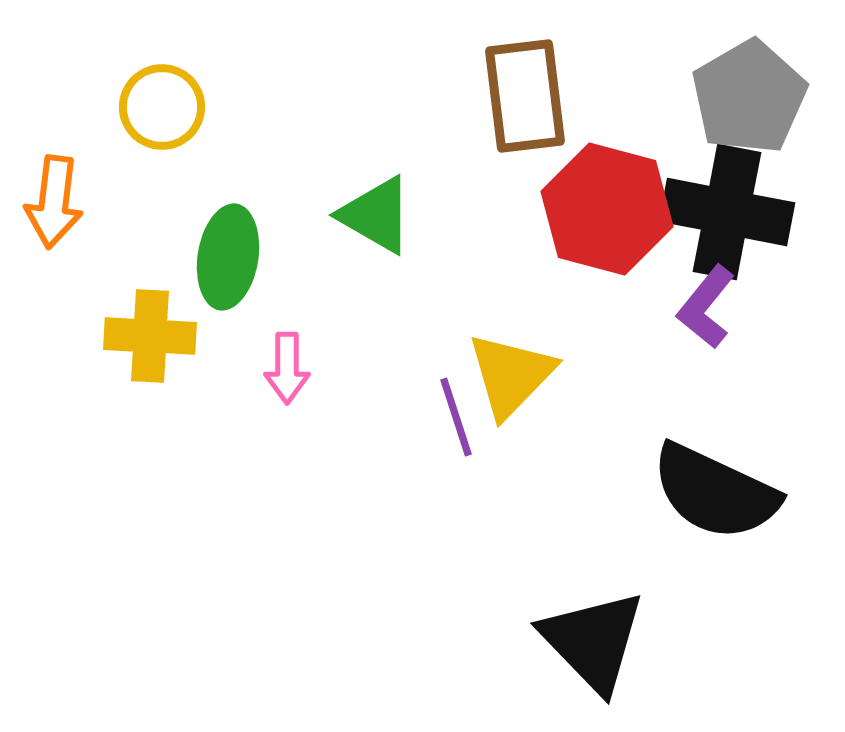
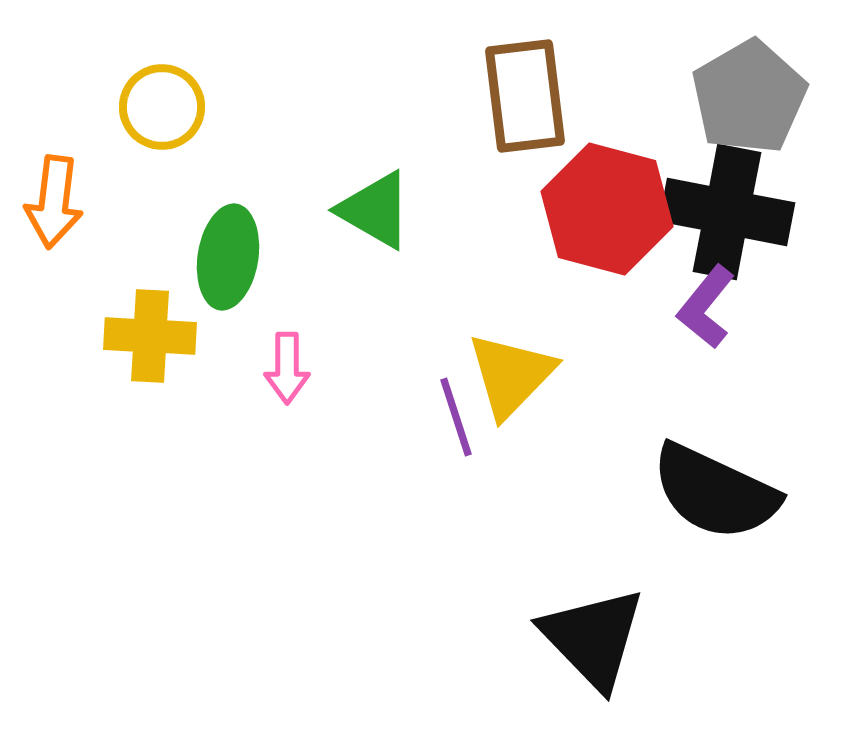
green triangle: moved 1 px left, 5 px up
black triangle: moved 3 px up
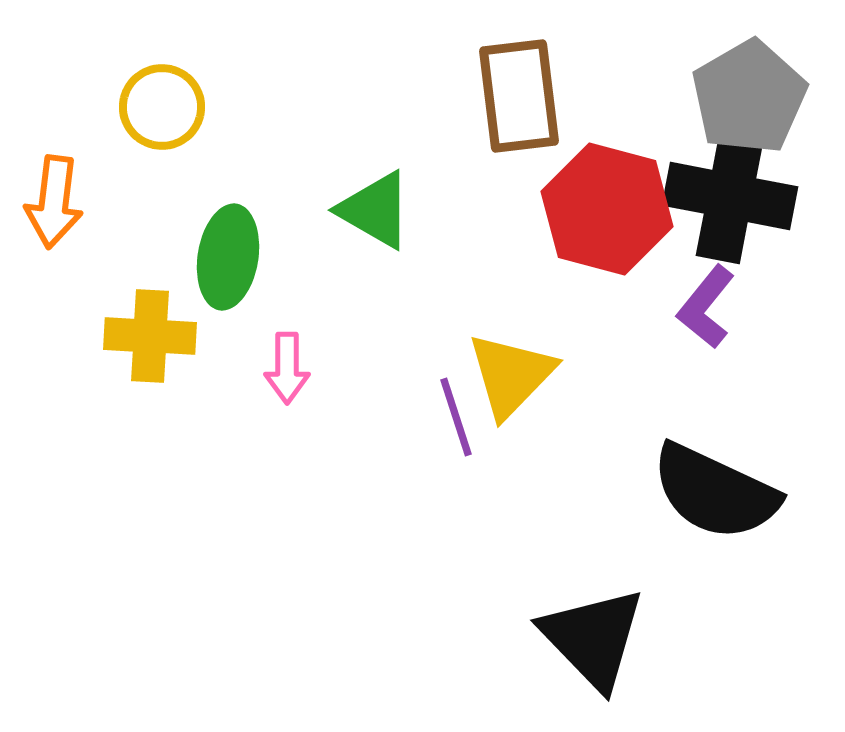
brown rectangle: moved 6 px left
black cross: moved 3 px right, 16 px up
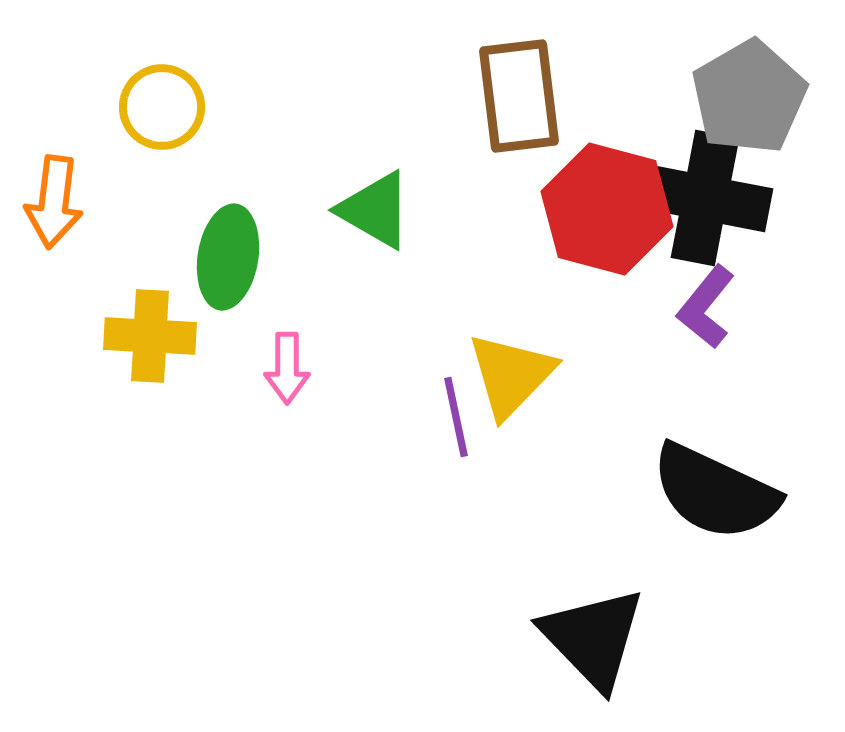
black cross: moved 25 px left, 2 px down
purple line: rotated 6 degrees clockwise
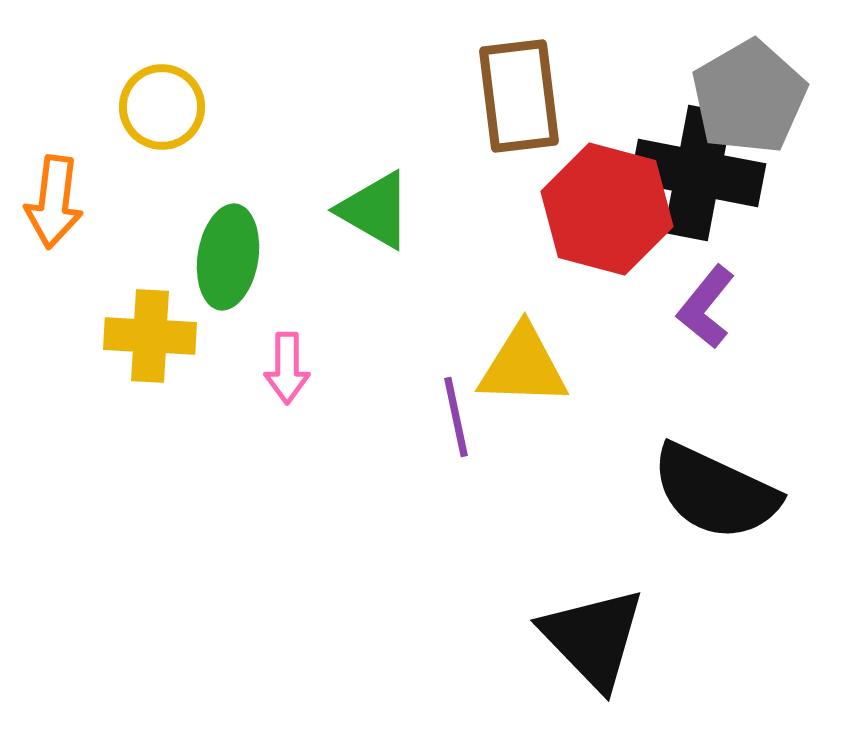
black cross: moved 7 px left, 25 px up
yellow triangle: moved 12 px right, 9 px up; rotated 48 degrees clockwise
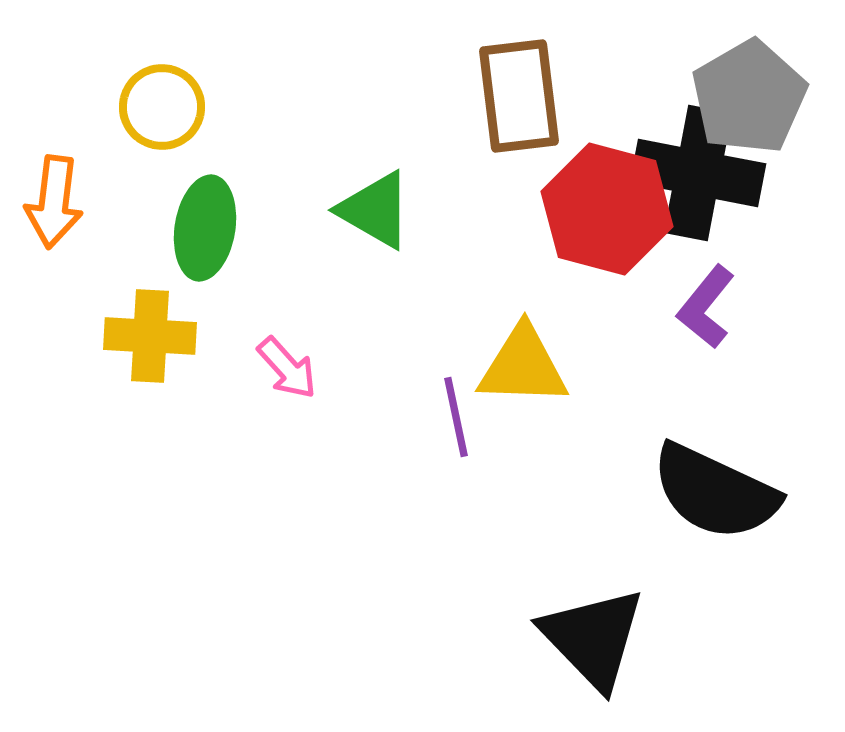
green ellipse: moved 23 px left, 29 px up
pink arrow: rotated 42 degrees counterclockwise
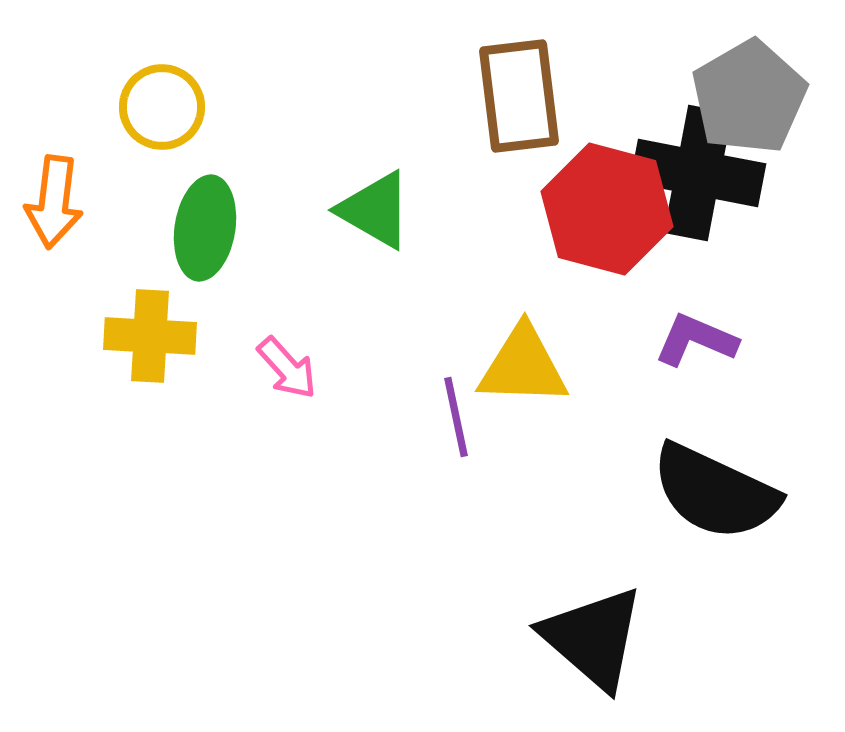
purple L-shape: moved 10 px left, 33 px down; rotated 74 degrees clockwise
black triangle: rotated 5 degrees counterclockwise
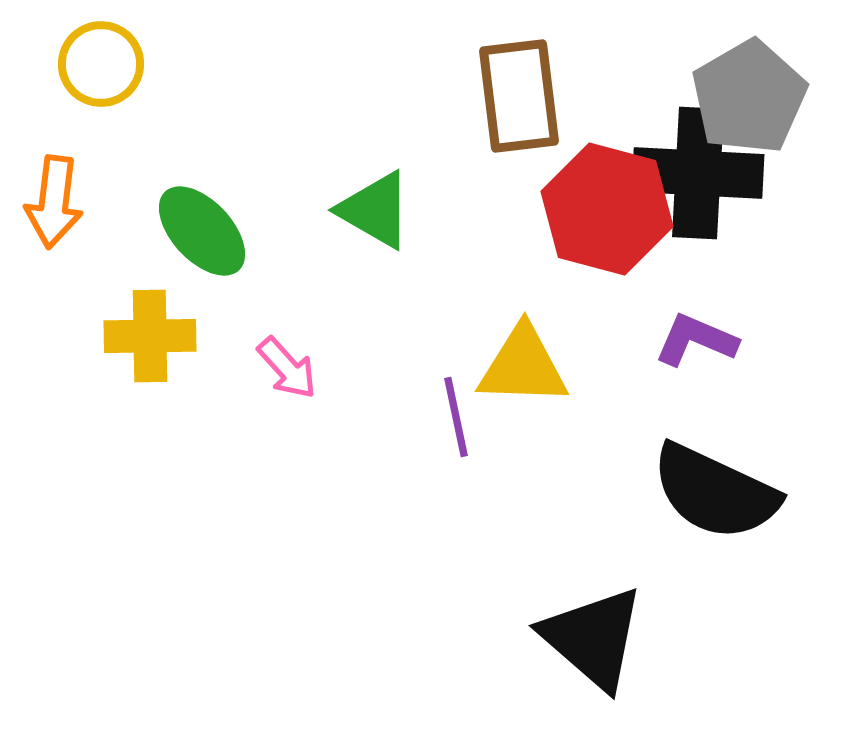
yellow circle: moved 61 px left, 43 px up
black cross: rotated 8 degrees counterclockwise
green ellipse: moved 3 px left, 3 px down; rotated 52 degrees counterclockwise
yellow cross: rotated 4 degrees counterclockwise
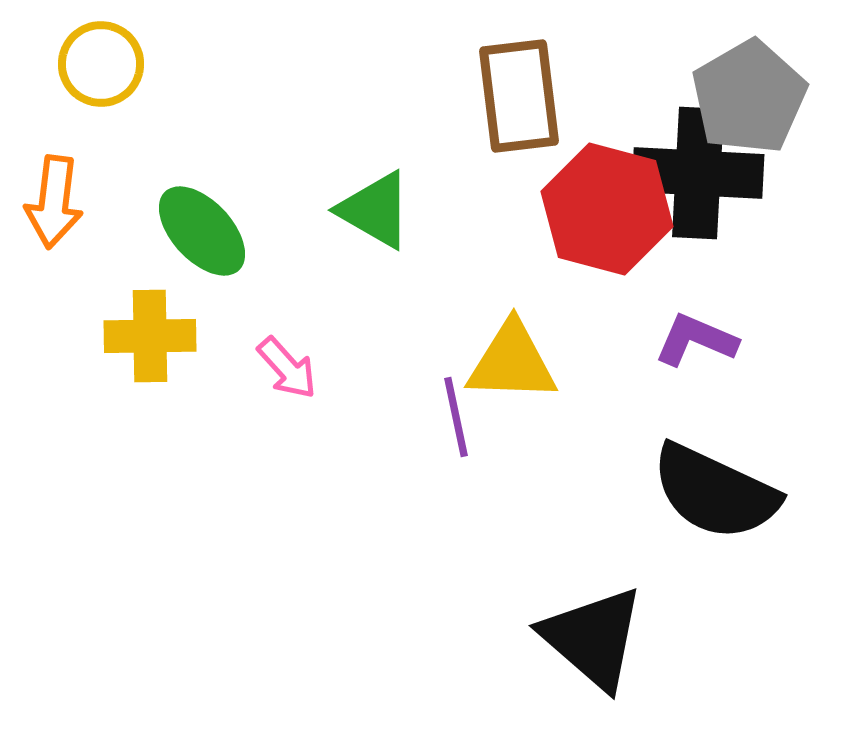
yellow triangle: moved 11 px left, 4 px up
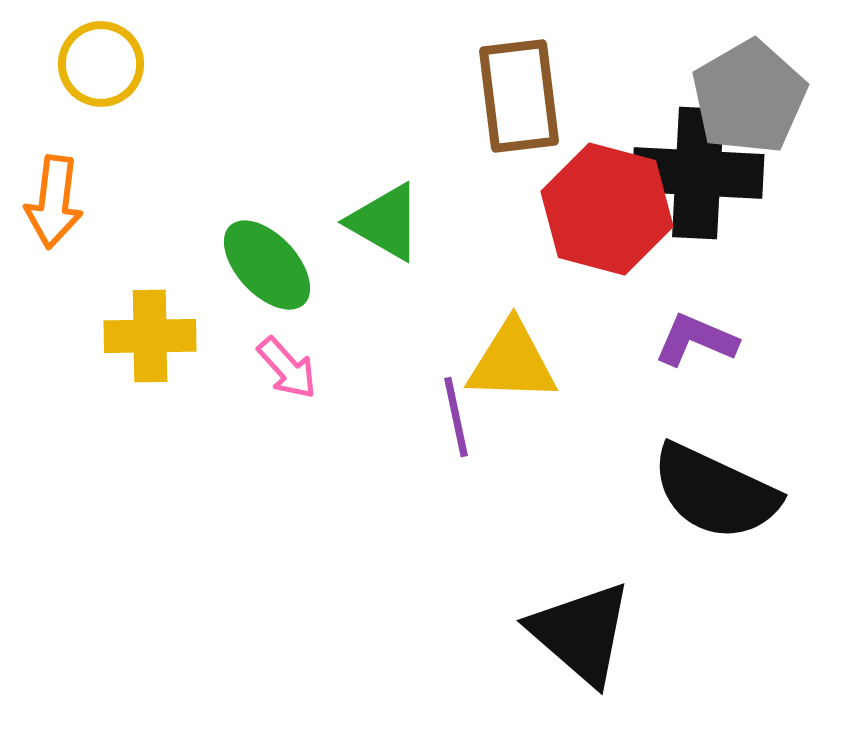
green triangle: moved 10 px right, 12 px down
green ellipse: moved 65 px right, 34 px down
black triangle: moved 12 px left, 5 px up
